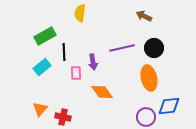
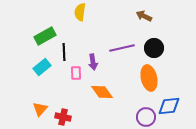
yellow semicircle: moved 1 px up
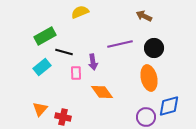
yellow semicircle: rotated 60 degrees clockwise
purple line: moved 2 px left, 4 px up
black line: rotated 72 degrees counterclockwise
blue diamond: rotated 10 degrees counterclockwise
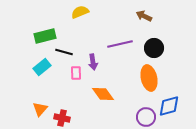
green rectangle: rotated 15 degrees clockwise
orange diamond: moved 1 px right, 2 px down
red cross: moved 1 px left, 1 px down
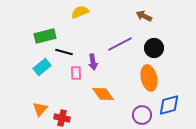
purple line: rotated 15 degrees counterclockwise
blue diamond: moved 1 px up
purple circle: moved 4 px left, 2 px up
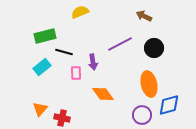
orange ellipse: moved 6 px down
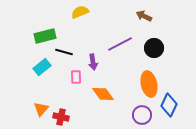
pink rectangle: moved 4 px down
blue diamond: rotated 50 degrees counterclockwise
orange triangle: moved 1 px right
red cross: moved 1 px left, 1 px up
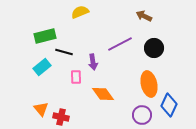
orange triangle: rotated 21 degrees counterclockwise
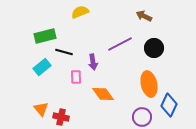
purple circle: moved 2 px down
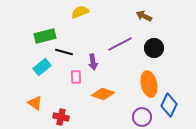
orange diamond: rotated 35 degrees counterclockwise
orange triangle: moved 6 px left, 6 px up; rotated 14 degrees counterclockwise
